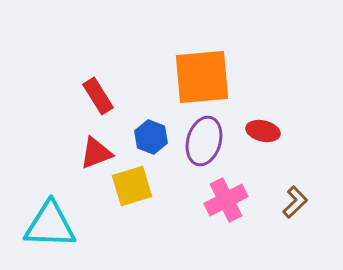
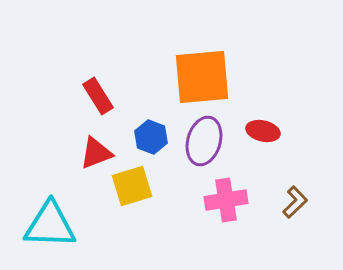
pink cross: rotated 18 degrees clockwise
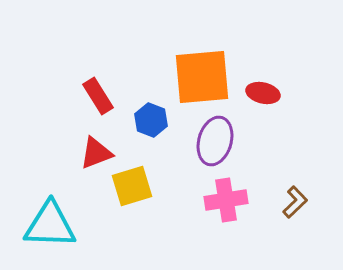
red ellipse: moved 38 px up
blue hexagon: moved 17 px up
purple ellipse: moved 11 px right
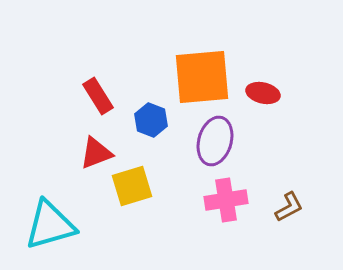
brown L-shape: moved 6 px left, 5 px down; rotated 16 degrees clockwise
cyan triangle: rotated 18 degrees counterclockwise
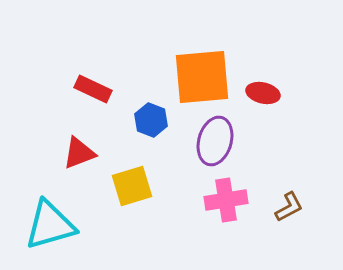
red rectangle: moved 5 px left, 7 px up; rotated 33 degrees counterclockwise
red triangle: moved 17 px left
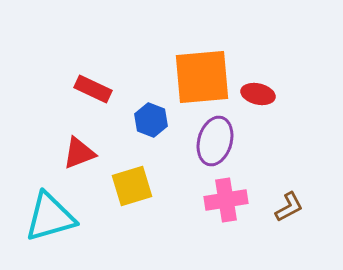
red ellipse: moved 5 px left, 1 px down
cyan triangle: moved 8 px up
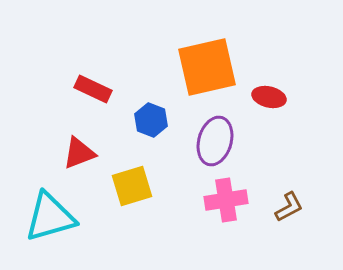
orange square: moved 5 px right, 10 px up; rotated 8 degrees counterclockwise
red ellipse: moved 11 px right, 3 px down
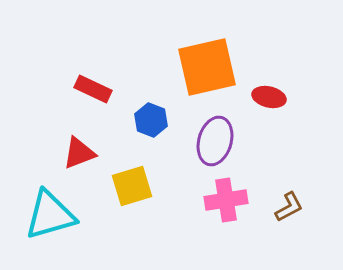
cyan triangle: moved 2 px up
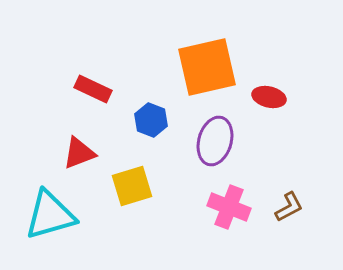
pink cross: moved 3 px right, 7 px down; rotated 30 degrees clockwise
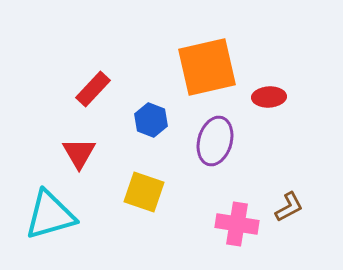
red rectangle: rotated 72 degrees counterclockwise
red ellipse: rotated 16 degrees counterclockwise
red triangle: rotated 39 degrees counterclockwise
yellow square: moved 12 px right, 6 px down; rotated 36 degrees clockwise
pink cross: moved 8 px right, 17 px down; rotated 12 degrees counterclockwise
